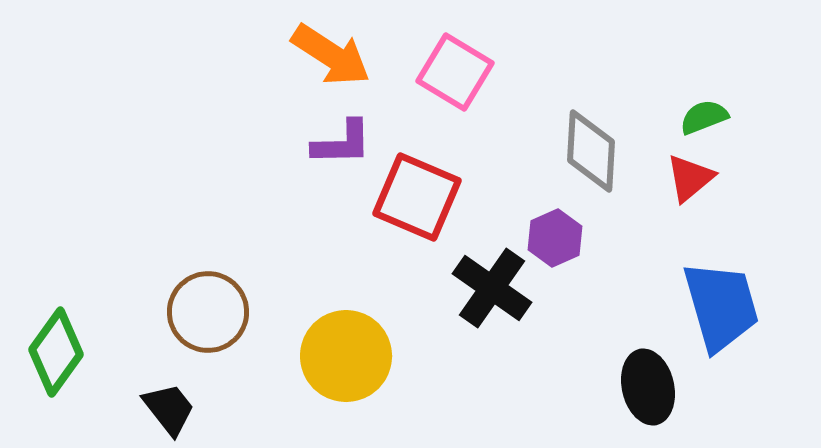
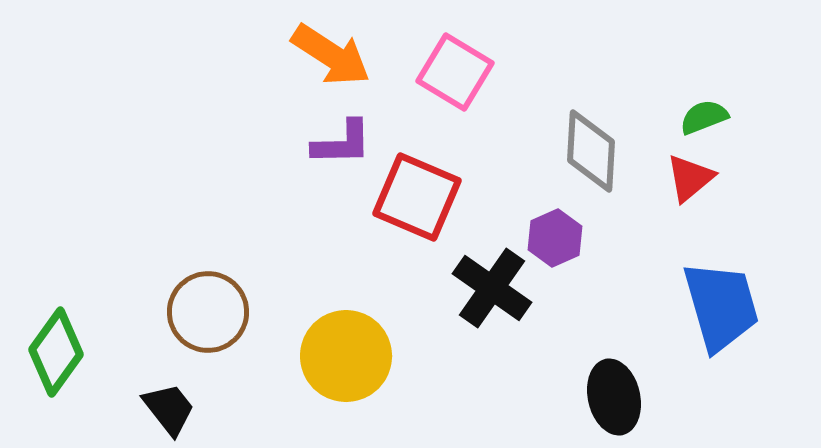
black ellipse: moved 34 px left, 10 px down
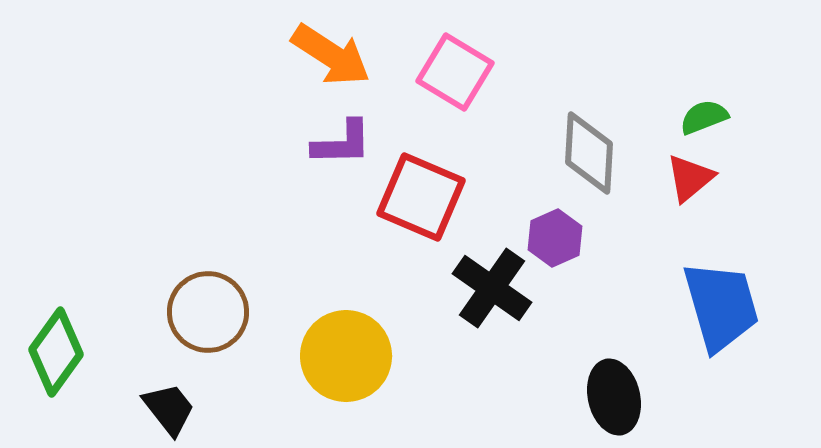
gray diamond: moved 2 px left, 2 px down
red square: moved 4 px right
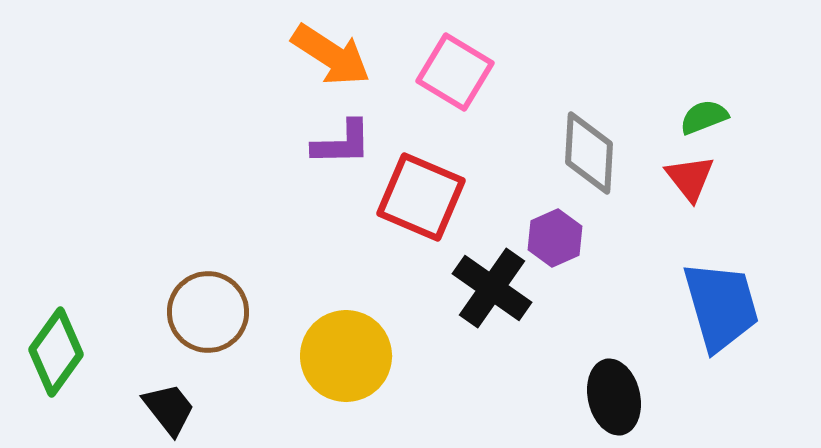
red triangle: rotated 28 degrees counterclockwise
